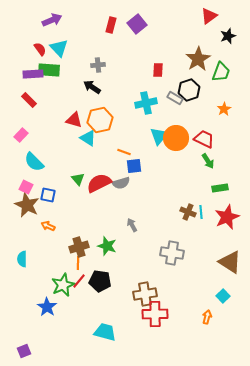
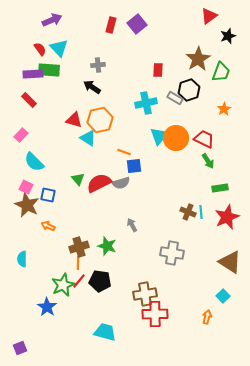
purple square at (24, 351): moved 4 px left, 3 px up
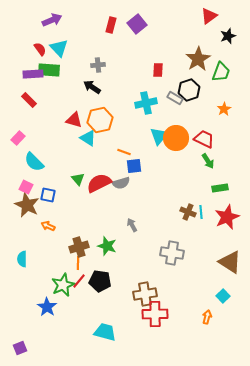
pink rectangle at (21, 135): moved 3 px left, 3 px down
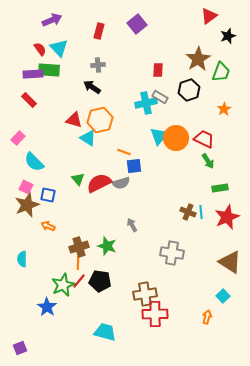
red rectangle at (111, 25): moved 12 px left, 6 px down
gray rectangle at (175, 98): moved 15 px left, 1 px up
brown star at (27, 205): rotated 25 degrees clockwise
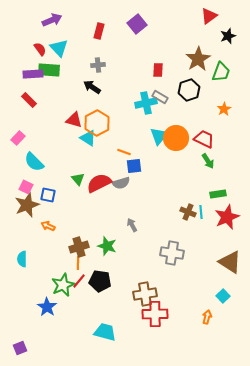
orange hexagon at (100, 120): moved 3 px left, 3 px down; rotated 15 degrees counterclockwise
green rectangle at (220, 188): moved 2 px left, 6 px down
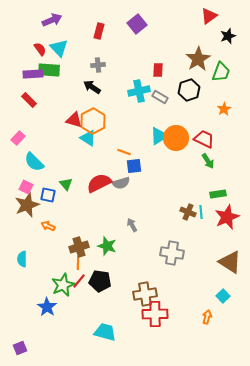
cyan cross at (146, 103): moved 7 px left, 12 px up
orange hexagon at (97, 123): moved 4 px left, 2 px up
cyan triangle at (159, 136): rotated 18 degrees clockwise
green triangle at (78, 179): moved 12 px left, 5 px down
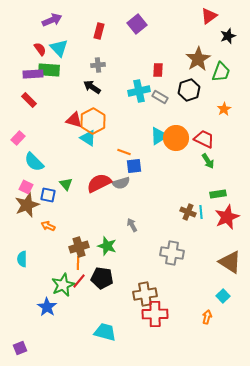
black pentagon at (100, 281): moved 2 px right, 3 px up
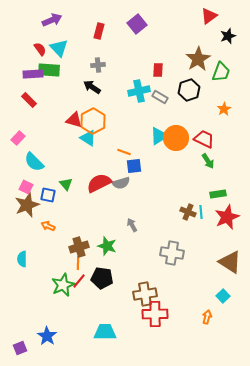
blue star at (47, 307): moved 29 px down
cyan trapezoid at (105, 332): rotated 15 degrees counterclockwise
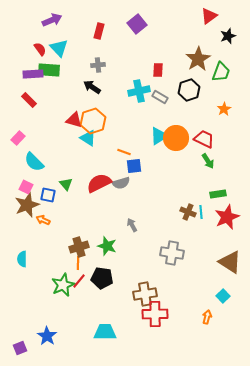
orange hexagon at (93, 121): rotated 10 degrees clockwise
orange arrow at (48, 226): moved 5 px left, 6 px up
